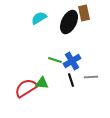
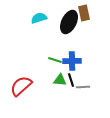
cyan semicircle: rotated 14 degrees clockwise
blue cross: rotated 30 degrees clockwise
gray line: moved 8 px left, 10 px down
green triangle: moved 18 px right, 3 px up
red semicircle: moved 5 px left, 2 px up; rotated 10 degrees counterclockwise
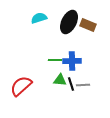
brown rectangle: moved 4 px right, 12 px down; rotated 56 degrees counterclockwise
green line: rotated 16 degrees counterclockwise
black line: moved 4 px down
gray line: moved 2 px up
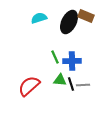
brown rectangle: moved 2 px left, 9 px up
green line: moved 3 px up; rotated 64 degrees clockwise
red semicircle: moved 8 px right
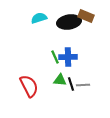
black ellipse: rotated 55 degrees clockwise
blue cross: moved 4 px left, 4 px up
red semicircle: rotated 105 degrees clockwise
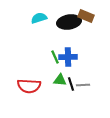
red semicircle: rotated 120 degrees clockwise
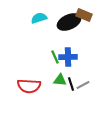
brown rectangle: moved 2 px left, 1 px up
black ellipse: rotated 15 degrees counterclockwise
gray line: rotated 24 degrees counterclockwise
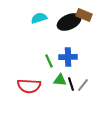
green line: moved 6 px left, 4 px down
gray line: rotated 24 degrees counterclockwise
